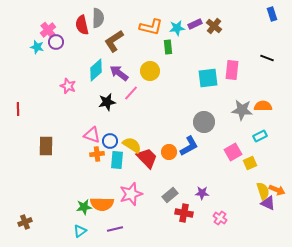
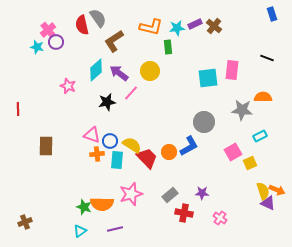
gray semicircle at (98, 18): rotated 36 degrees counterclockwise
orange semicircle at (263, 106): moved 9 px up
green star at (84, 207): rotated 28 degrees clockwise
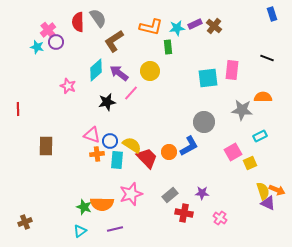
red semicircle at (82, 25): moved 4 px left, 3 px up; rotated 12 degrees clockwise
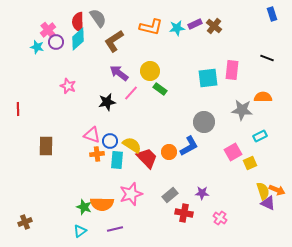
green rectangle at (168, 47): moved 8 px left, 42 px down; rotated 48 degrees counterclockwise
cyan diamond at (96, 70): moved 18 px left, 31 px up
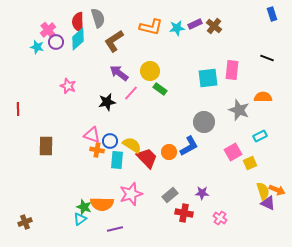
gray semicircle at (98, 18): rotated 18 degrees clockwise
gray star at (242, 110): moved 3 px left; rotated 15 degrees clockwise
orange cross at (97, 154): moved 4 px up; rotated 16 degrees clockwise
cyan triangle at (80, 231): moved 12 px up
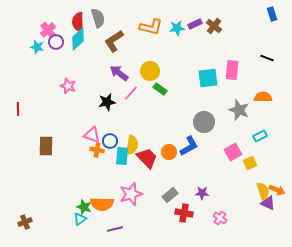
yellow semicircle at (132, 145): rotated 66 degrees clockwise
cyan rectangle at (117, 160): moved 5 px right, 4 px up
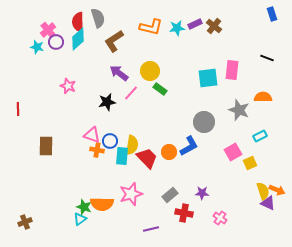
purple line at (115, 229): moved 36 px right
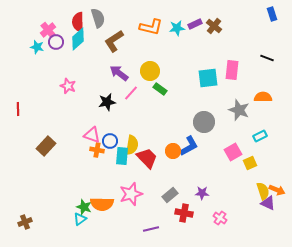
brown rectangle at (46, 146): rotated 42 degrees clockwise
orange circle at (169, 152): moved 4 px right, 1 px up
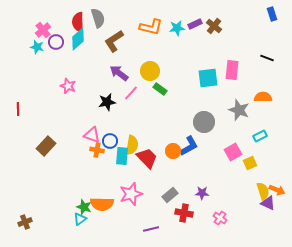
pink cross at (48, 30): moved 5 px left
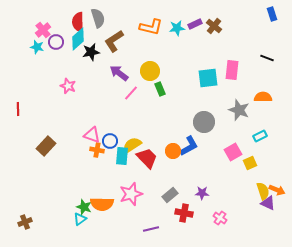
green rectangle at (160, 89): rotated 32 degrees clockwise
black star at (107, 102): moved 16 px left, 50 px up
yellow semicircle at (132, 145): rotated 132 degrees counterclockwise
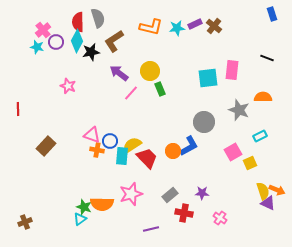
cyan diamond at (78, 39): moved 1 px left, 2 px down; rotated 20 degrees counterclockwise
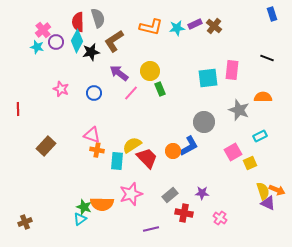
pink star at (68, 86): moved 7 px left, 3 px down
blue circle at (110, 141): moved 16 px left, 48 px up
cyan rectangle at (122, 156): moved 5 px left, 5 px down
